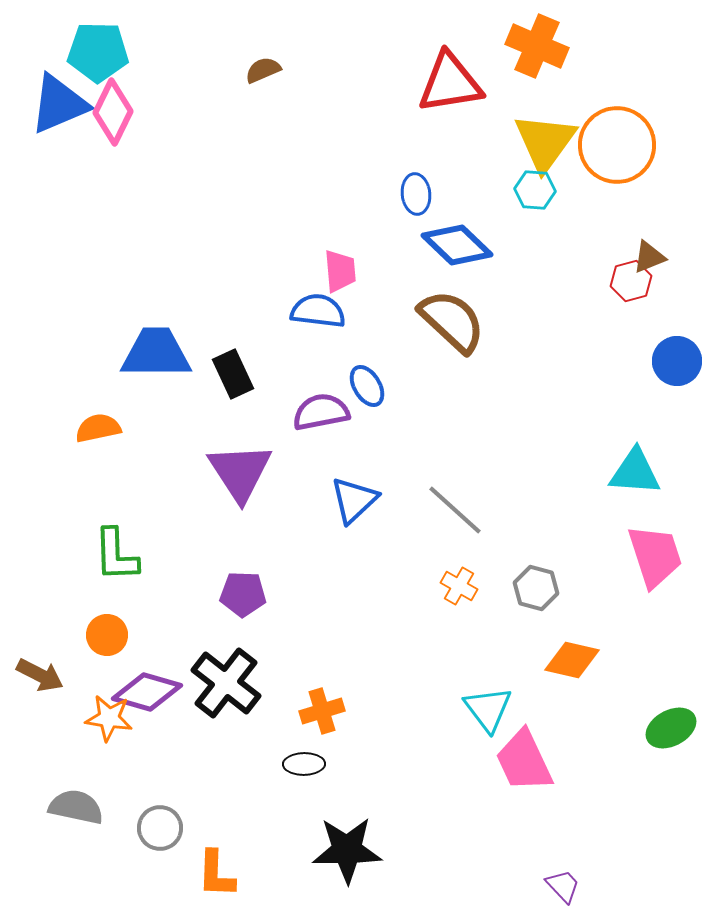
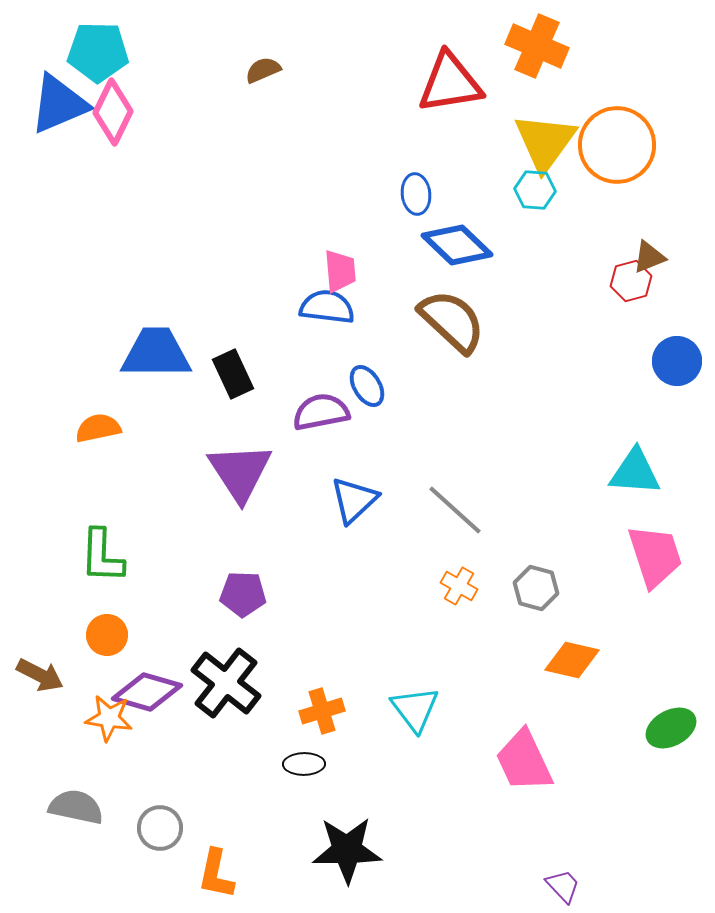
blue semicircle at (318, 311): moved 9 px right, 4 px up
green L-shape at (116, 555): moved 14 px left, 1 px down; rotated 4 degrees clockwise
cyan triangle at (488, 709): moved 73 px left
orange L-shape at (216, 874): rotated 10 degrees clockwise
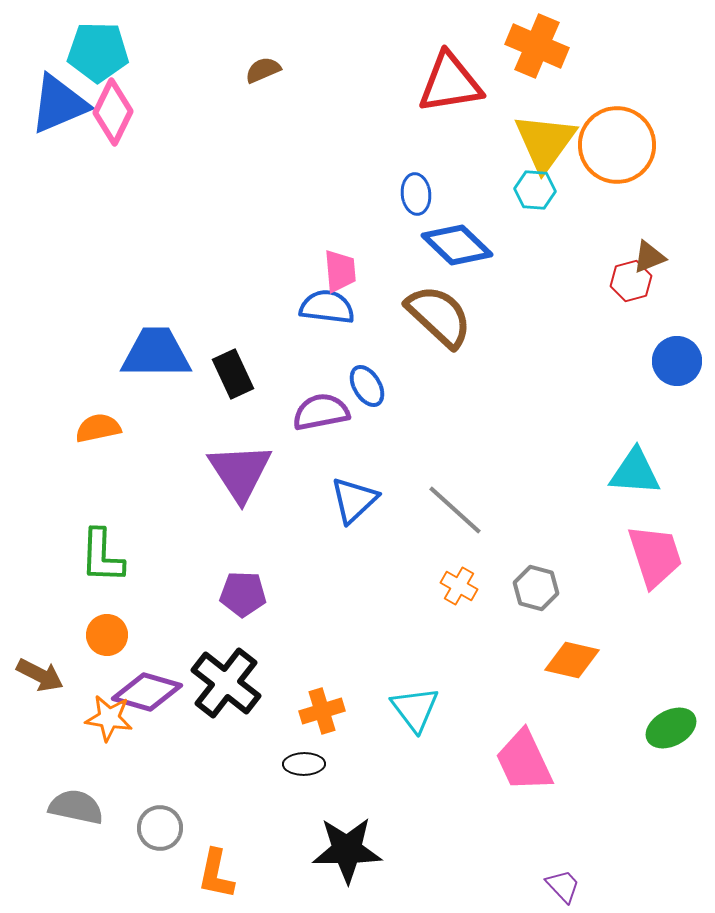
brown semicircle at (452, 321): moved 13 px left, 5 px up
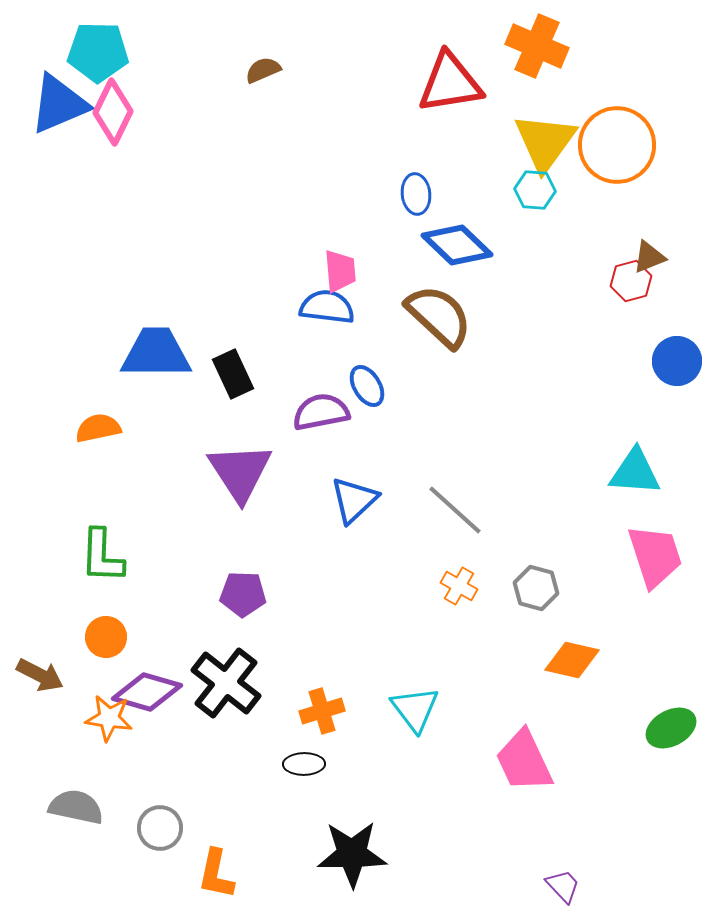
orange circle at (107, 635): moved 1 px left, 2 px down
black star at (347, 850): moved 5 px right, 4 px down
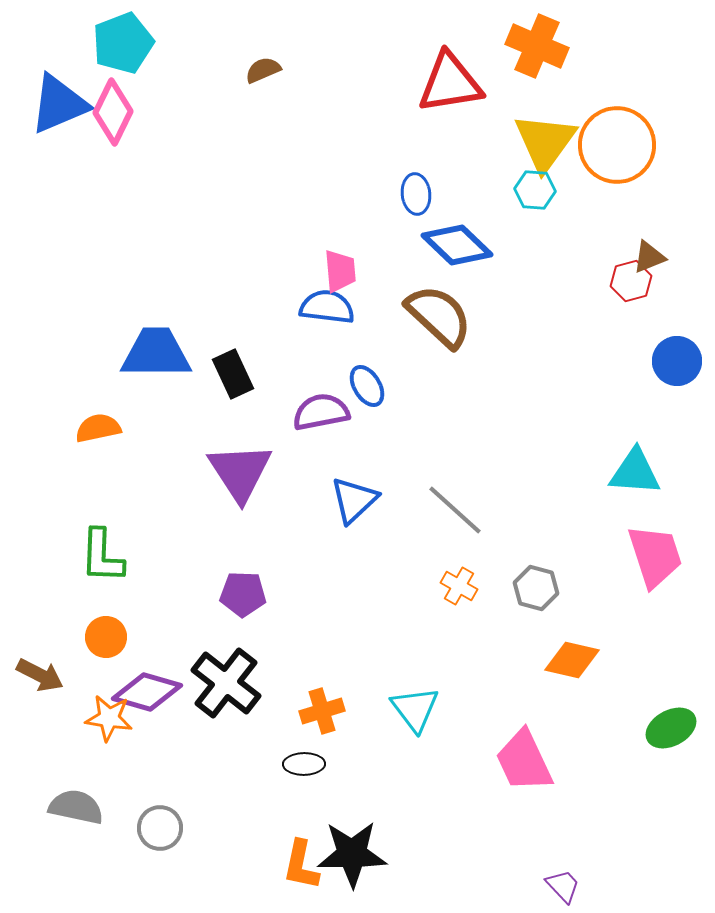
cyan pentagon at (98, 52): moved 25 px right, 9 px up; rotated 22 degrees counterclockwise
orange L-shape at (216, 874): moved 85 px right, 9 px up
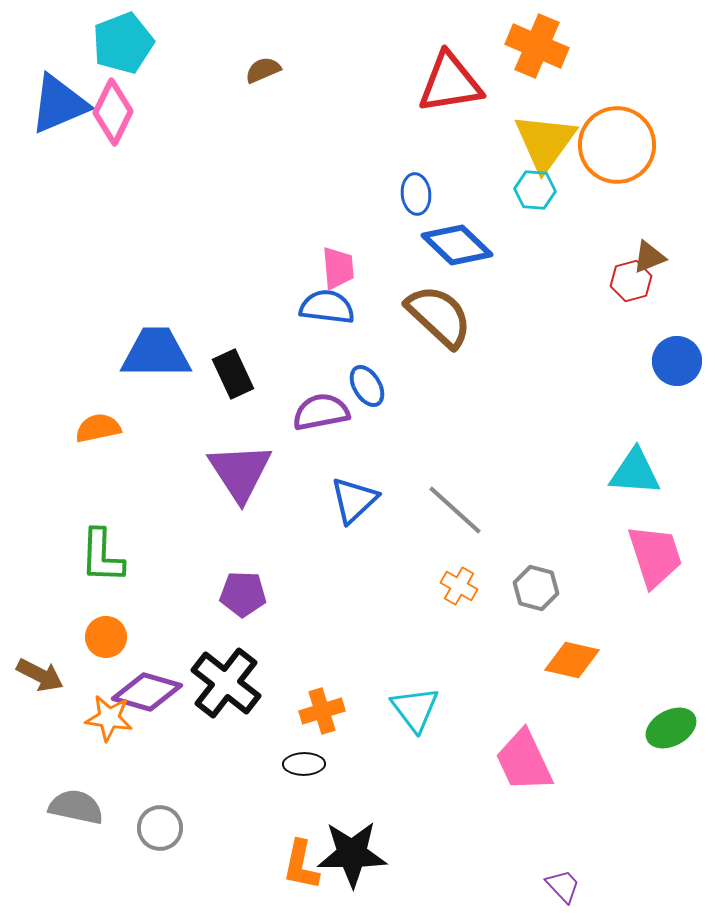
pink trapezoid at (340, 271): moved 2 px left, 3 px up
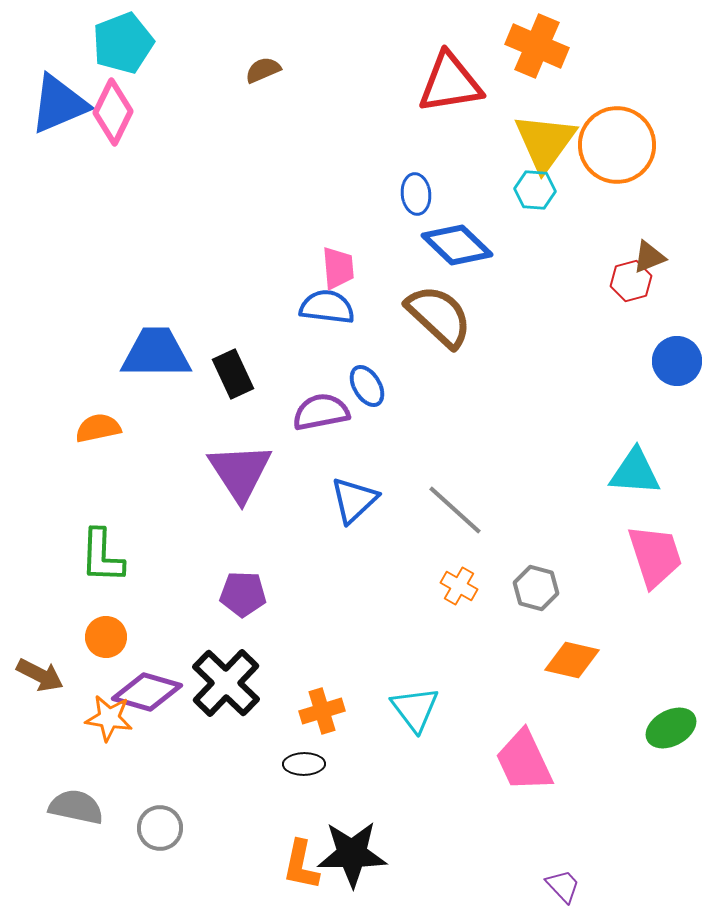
black cross at (226, 683): rotated 6 degrees clockwise
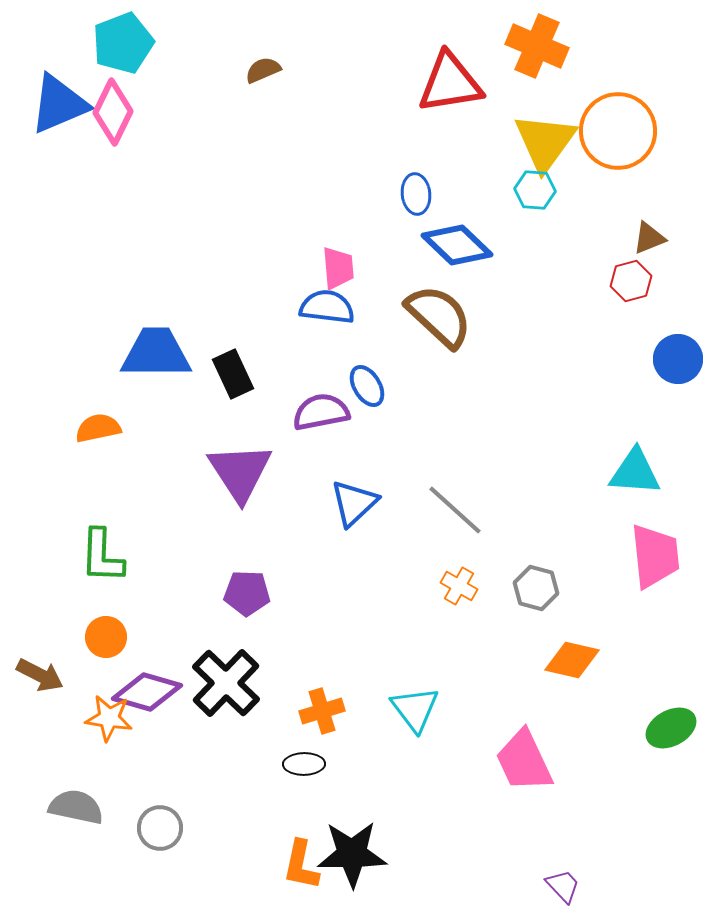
orange circle at (617, 145): moved 1 px right, 14 px up
brown triangle at (649, 257): moved 19 px up
blue circle at (677, 361): moved 1 px right, 2 px up
blue triangle at (354, 500): moved 3 px down
pink trapezoid at (655, 556): rotated 12 degrees clockwise
purple pentagon at (243, 594): moved 4 px right, 1 px up
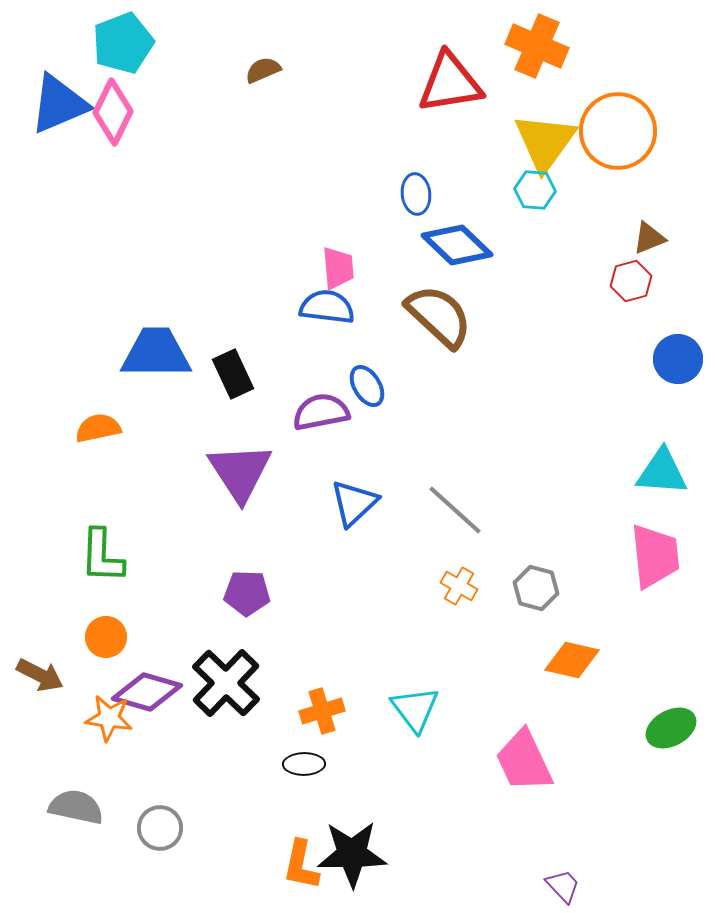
cyan triangle at (635, 472): moved 27 px right
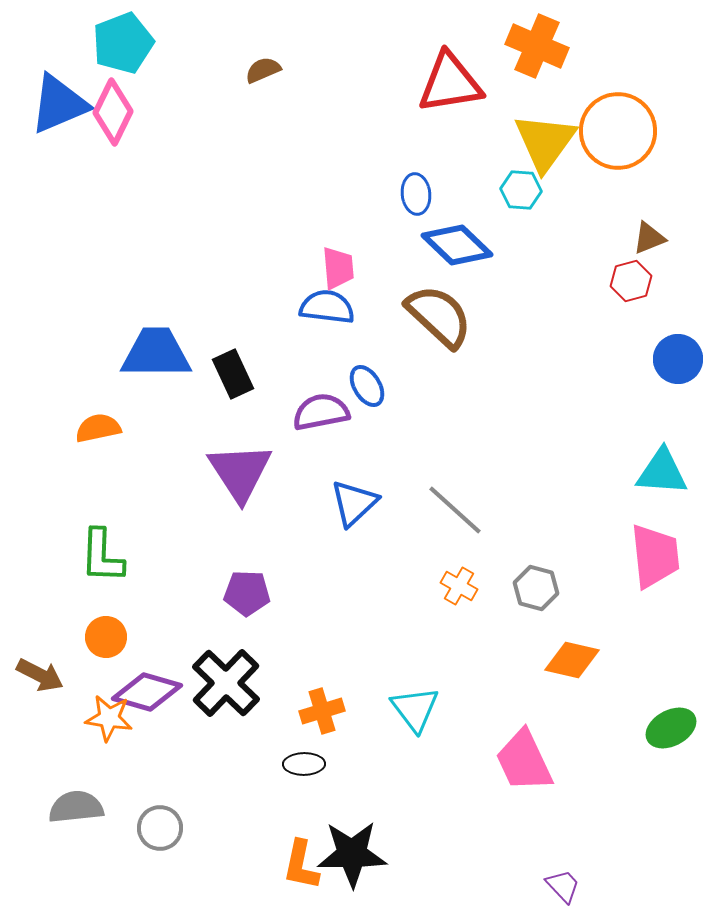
cyan hexagon at (535, 190): moved 14 px left
gray semicircle at (76, 807): rotated 18 degrees counterclockwise
